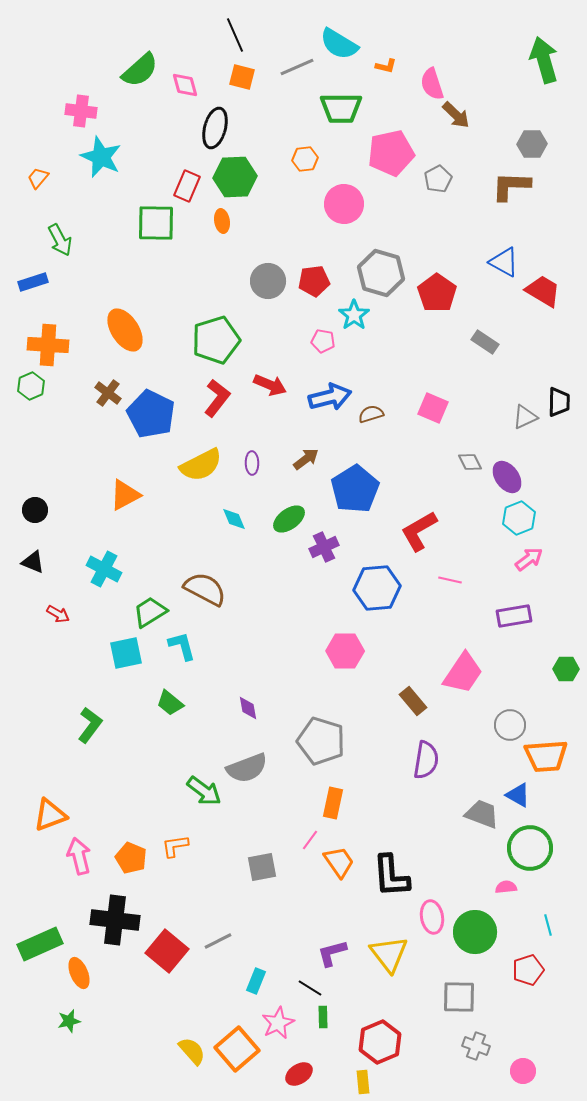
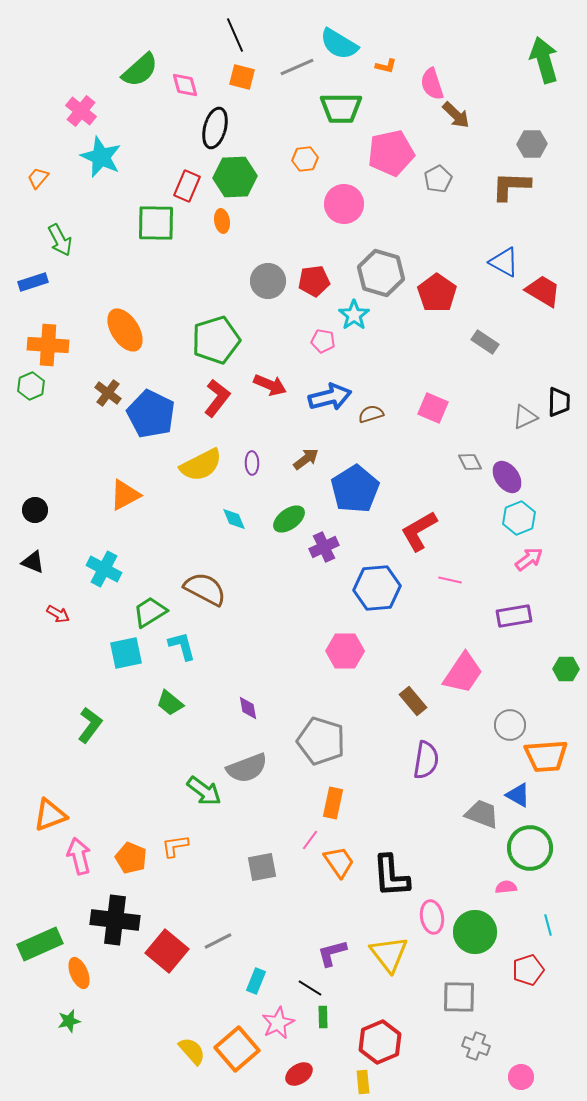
pink cross at (81, 111): rotated 32 degrees clockwise
pink circle at (523, 1071): moved 2 px left, 6 px down
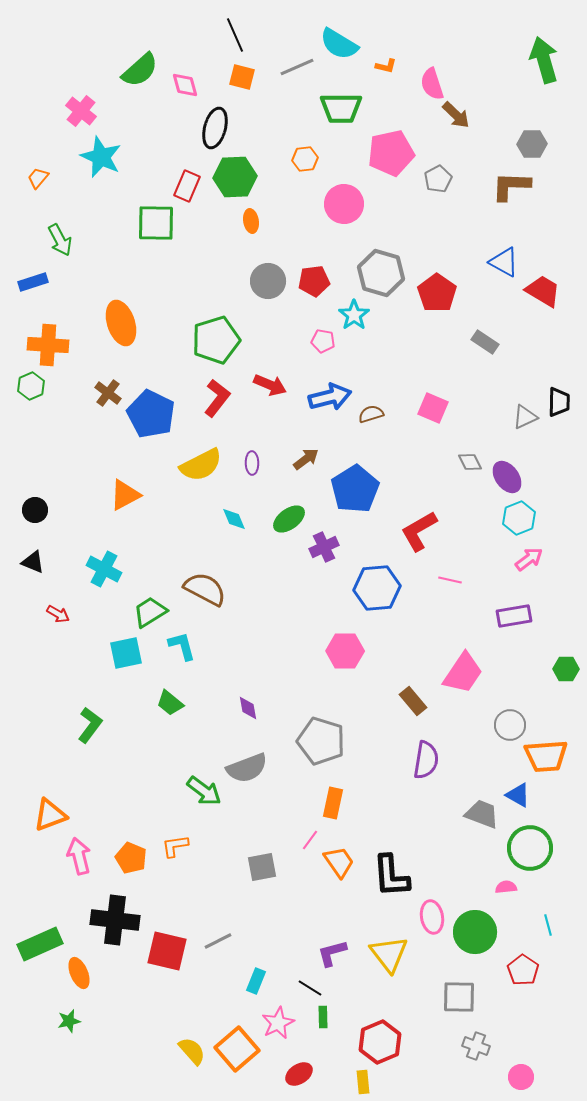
orange ellipse at (222, 221): moved 29 px right
orange ellipse at (125, 330): moved 4 px left, 7 px up; rotated 15 degrees clockwise
red square at (167, 951): rotated 27 degrees counterclockwise
red pentagon at (528, 970): moved 5 px left; rotated 20 degrees counterclockwise
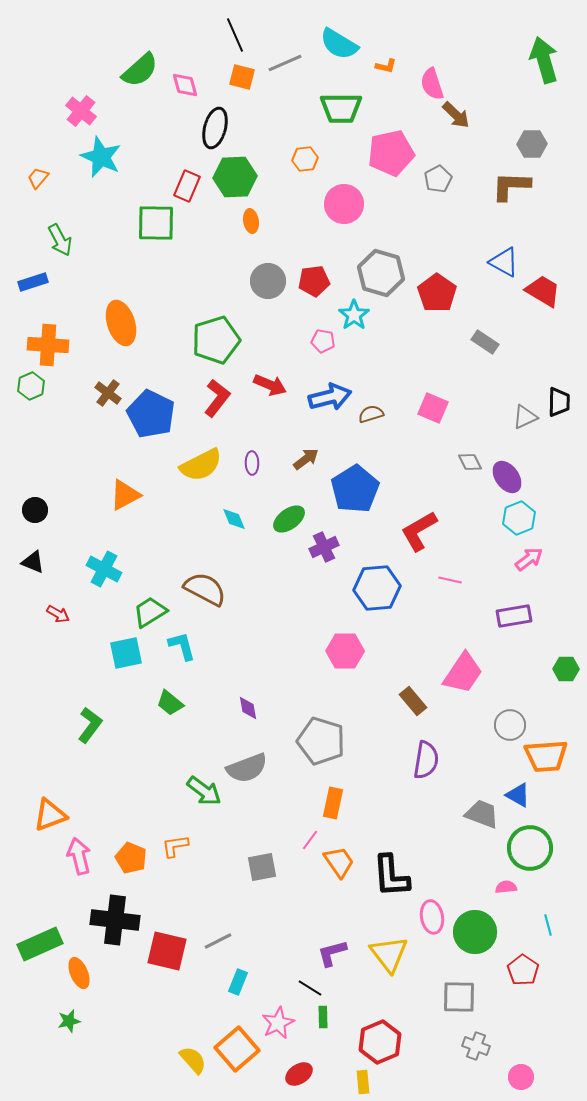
gray line at (297, 67): moved 12 px left, 4 px up
cyan rectangle at (256, 981): moved 18 px left, 1 px down
yellow semicircle at (192, 1051): moved 1 px right, 9 px down
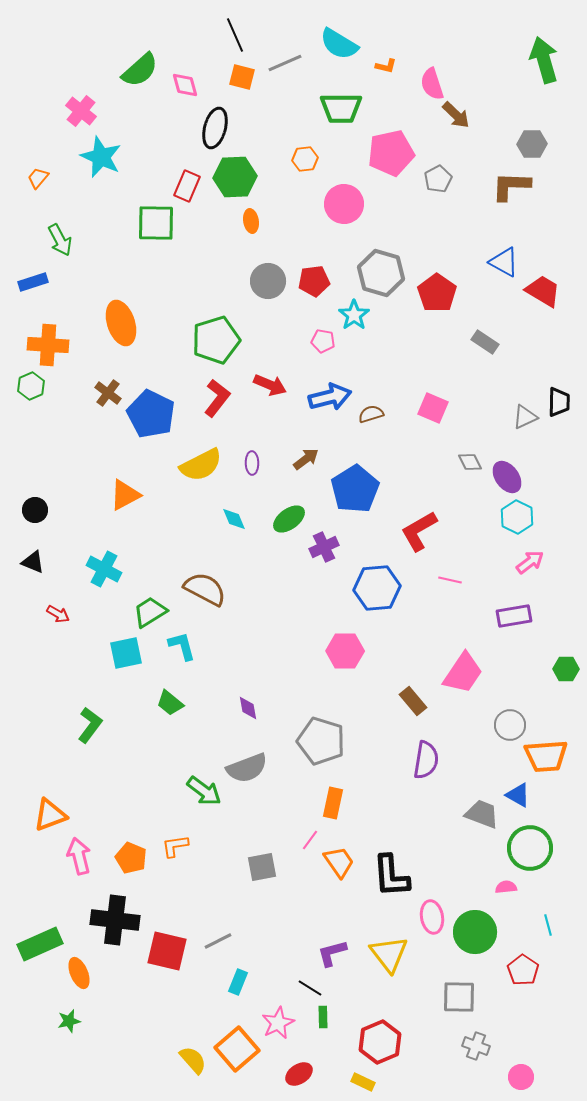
cyan hexagon at (519, 518): moved 2 px left, 1 px up; rotated 12 degrees counterclockwise
pink arrow at (529, 559): moved 1 px right, 3 px down
yellow rectangle at (363, 1082): rotated 60 degrees counterclockwise
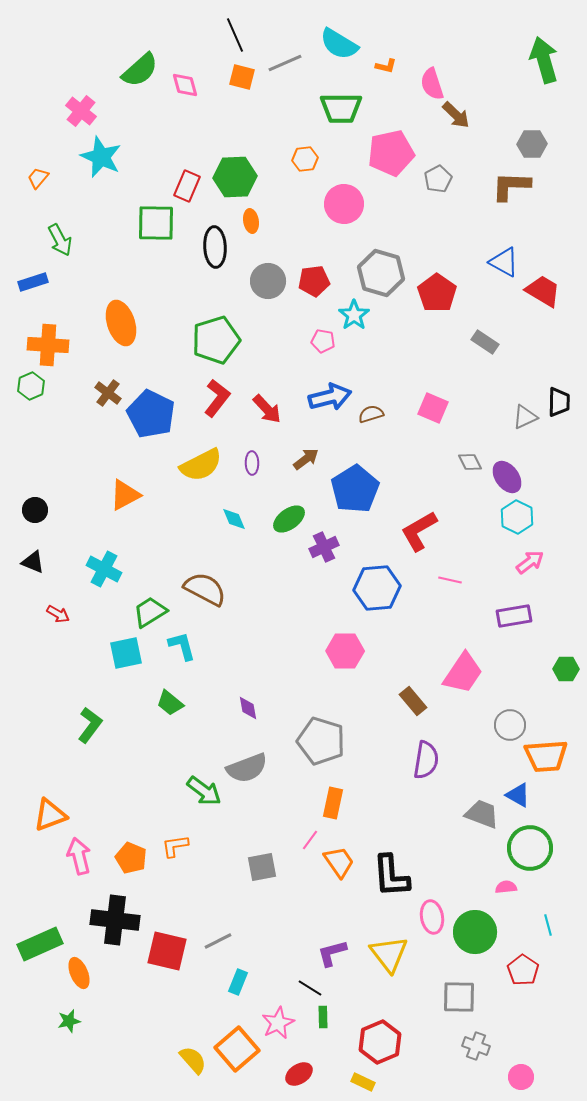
black ellipse at (215, 128): moved 119 px down; rotated 18 degrees counterclockwise
red arrow at (270, 385): moved 3 px left, 24 px down; rotated 24 degrees clockwise
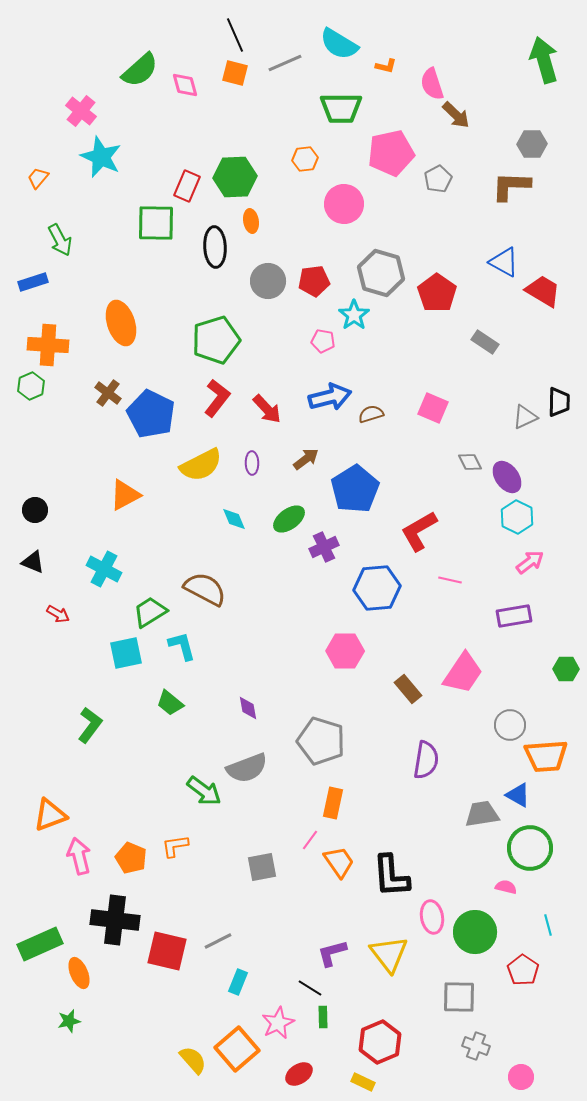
orange square at (242, 77): moved 7 px left, 4 px up
brown rectangle at (413, 701): moved 5 px left, 12 px up
gray trapezoid at (482, 814): rotated 30 degrees counterclockwise
pink semicircle at (506, 887): rotated 20 degrees clockwise
